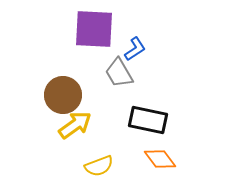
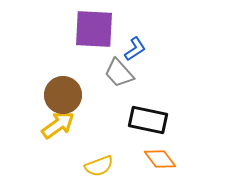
gray trapezoid: rotated 12 degrees counterclockwise
yellow arrow: moved 17 px left
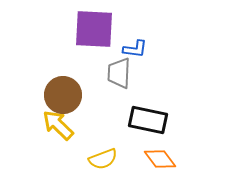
blue L-shape: rotated 40 degrees clockwise
gray trapezoid: rotated 44 degrees clockwise
yellow arrow: rotated 100 degrees counterclockwise
yellow semicircle: moved 4 px right, 7 px up
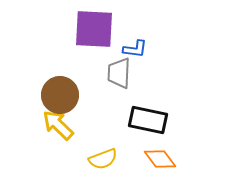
brown circle: moved 3 px left
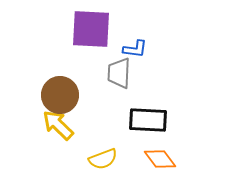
purple square: moved 3 px left
black rectangle: rotated 9 degrees counterclockwise
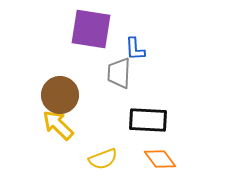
purple square: rotated 6 degrees clockwise
blue L-shape: rotated 80 degrees clockwise
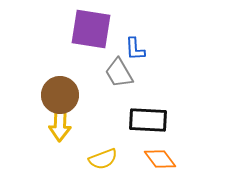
gray trapezoid: rotated 32 degrees counterclockwise
yellow arrow: moved 2 px right, 1 px up; rotated 132 degrees counterclockwise
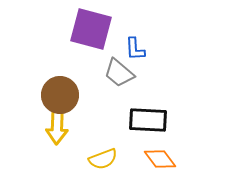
purple square: rotated 6 degrees clockwise
gray trapezoid: rotated 20 degrees counterclockwise
yellow arrow: moved 3 px left, 3 px down
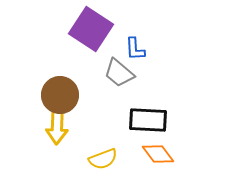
purple square: rotated 18 degrees clockwise
orange diamond: moved 2 px left, 5 px up
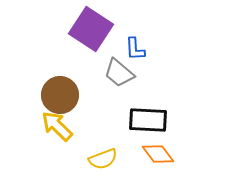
yellow arrow: moved 1 px up; rotated 132 degrees clockwise
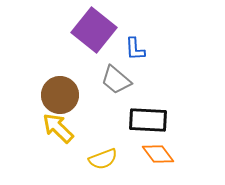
purple square: moved 3 px right, 1 px down; rotated 6 degrees clockwise
gray trapezoid: moved 3 px left, 7 px down
yellow arrow: moved 1 px right, 2 px down
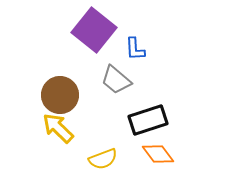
black rectangle: rotated 21 degrees counterclockwise
